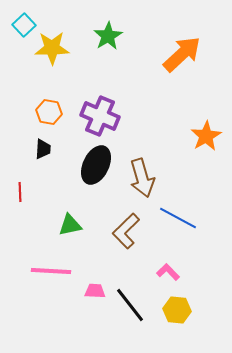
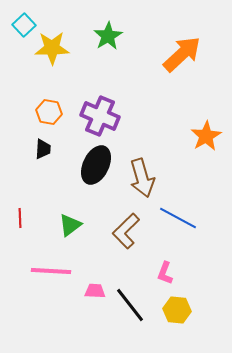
red line: moved 26 px down
green triangle: rotated 25 degrees counterclockwise
pink L-shape: moved 3 px left, 1 px down; rotated 115 degrees counterclockwise
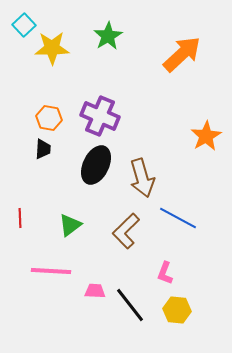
orange hexagon: moved 6 px down
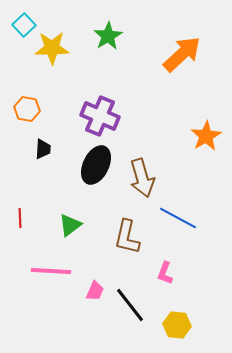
orange hexagon: moved 22 px left, 9 px up
brown L-shape: moved 1 px right, 6 px down; rotated 33 degrees counterclockwise
pink trapezoid: rotated 110 degrees clockwise
yellow hexagon: moved 15 px down
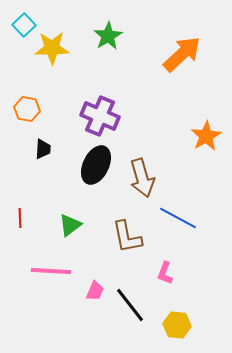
brown L-shape: rotated 24 degrees counterclockwise
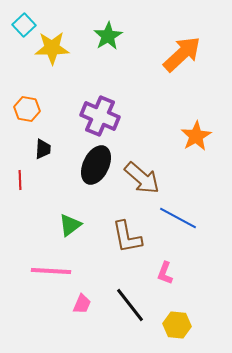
orange star: moved 10 px left
brown arrow: rotated 33 degrees counterclockwise
red line: moved 38 px up
pink trapezoid: moved 13 px left, 13 px down
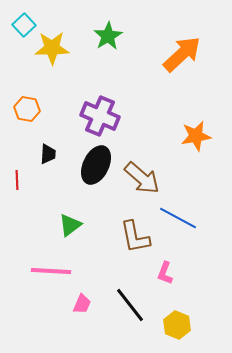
orange star: rotated 20 degrees clockwise
black trapezoid: moved 5 px right, 5 px down
red line: moved 3 px left
brown L-shape: moved 8 px right
yellow hexagon: rotated 16 degrees clockwise
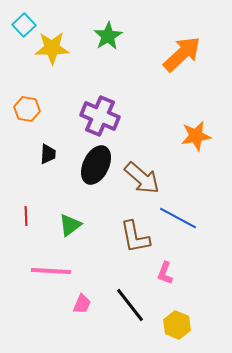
red line: moved 9 px right, 36 px down
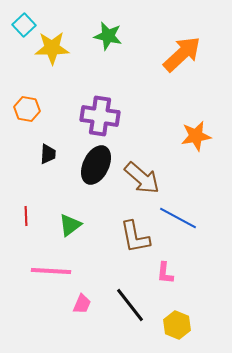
green star: rotated 28 degrees counterclockwise
purple cross: rotated 15 degrees counterclockwise
pink L-shape: rotated 15 degrees counterclockwise
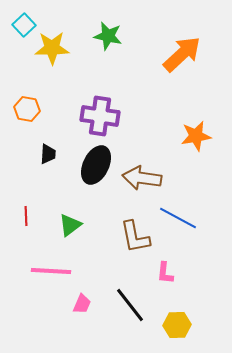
brown arrow: rotated 147 degrees clockwise
yellow hexagon: rotated 24 degrees counterclockwise
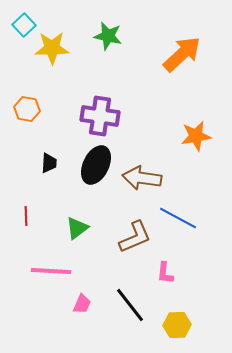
black trapezoid: moved 1 px right, 9 px down
green triangle: moved 7 px right, 3 px down
brown L-shape: rotated 102 degrees counterclockwise
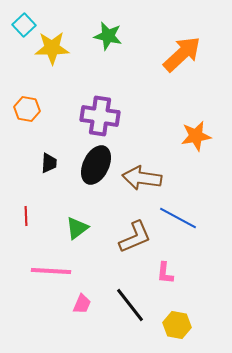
yellow hexagon: rotated 12 degrees clockwise
